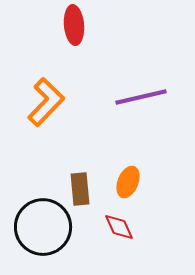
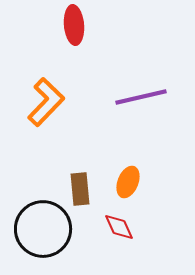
black circle: moved 2 px down
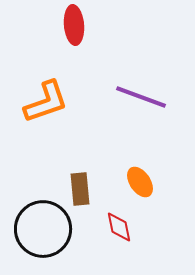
purple line: rotated 33 degrees clockwise
orange L-shape: rotated 27 degrees clockwise
orange ellipse: moved 12 px right; rotated 56 degrees counterclockwise
red diamond: rotated 12 degrees clockwise
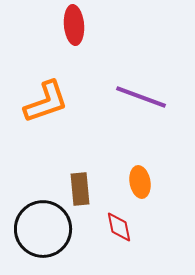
orange ellipse: rotated 24 degrees clockwise
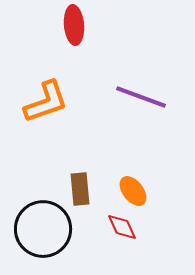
orange ellipse: moved 7 px left, 9 px down; rotated 28 degrees counterclockwise
red diamond: moved 3 px right; rotated 12 degrees counterclockwise
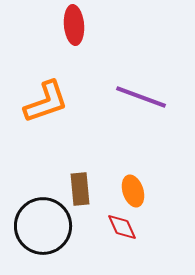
orange ellipse: rotated 20 degrees clockwise
black circle: moved 3 px up
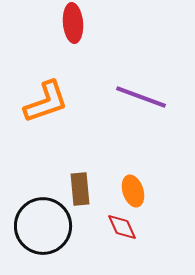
red ellipse: moved 1 px left, 2 px up
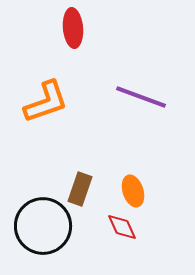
red ellipse: moved 5 px down
brown rectangle: rotated 24 degrees clockwise
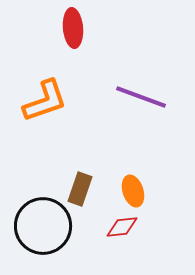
orange L-shape: moved 1 px left, 1 px up
red diamond: rotated 72 degrees counterclockwise
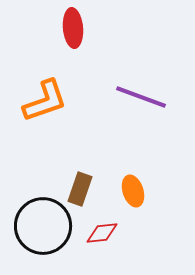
red diamond: moved 20 px left, 6 px down
